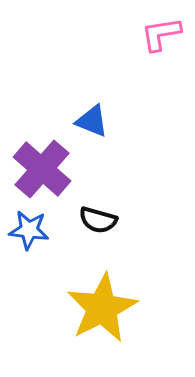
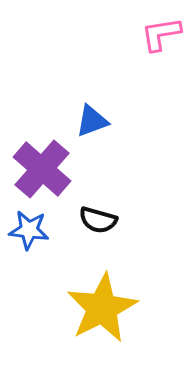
blue triangle: rotated 42 degrees counterclockwise
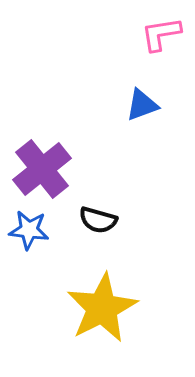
blue triangle: moved 50 px right, 16 px up
purple cross: rotated 10 degrees clockwise
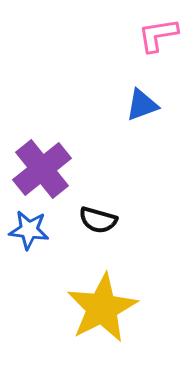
pink L-shape: moved 3 px left, 1 px down
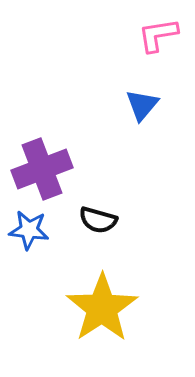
blue triangle: rotated 30 degrees counterclockwise
purple cross: rotated 18 degrees clockwise
yellow star: rotated 6 degrees counterclockwise
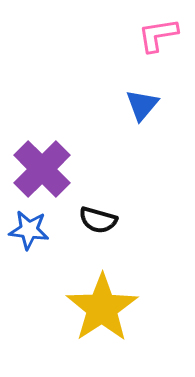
purple cross: rotated 24 degrees counterclockwise
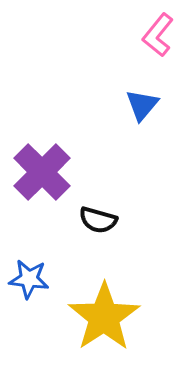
pink L-shape: rotated 42 degrees counterclockwise
purple cross: moved 3 px down
blue star: moved 49 px down
yellow star: moved 2 px right, 9 px down
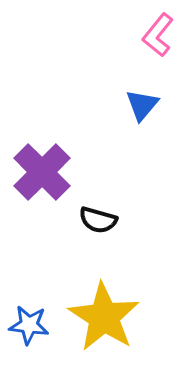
blue star: moved 46 px down
yellow star: rotated 6 degrees counterclockwise
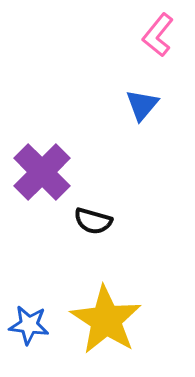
black semicircle: moved 5 px left, 1 px down
yellow star: moved 2 px right, 3 px down
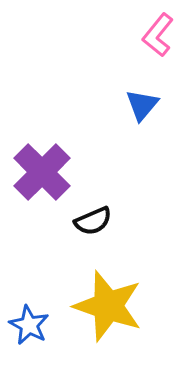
black semicircle: rotated 39 degrees counterclockwise
yellow star: moved 2 px right, 14 px up; rotated 14 degrees counterclockwise
blue star: rotated 21 degrees clockwise
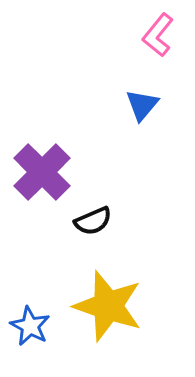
blue star: moved 1 px right, 1 px down
